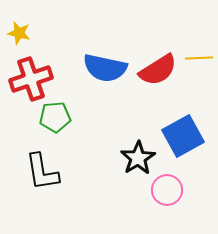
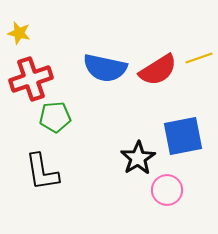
yellow line: rotated 16 degrees counterclockwise
blue square: rotated 18 degrees clockwise
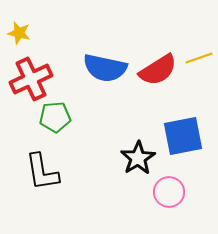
red cross: rotated 6 degrees counterclockwise
pink circle: moved 2 px right, 2 px down
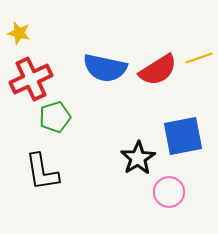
green pentagon: rotated 12 degrees counterclockwise
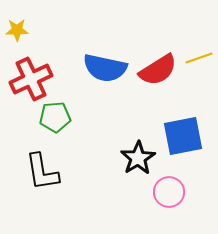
yellow star: moved 2 px left, 3 px up; rotated 15 degrees counterclockwise
green pentagon: rotated 12 degrees clockwise
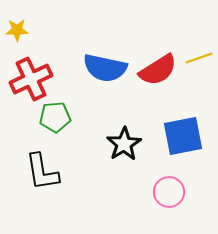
black star: moved 14 px left, 14 px up
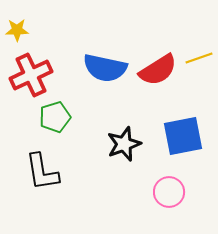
red cross: moved 4 px up
green pentagon: rotated 12 degrees counterclockwise
black star: rotated 12 degrees clockwise
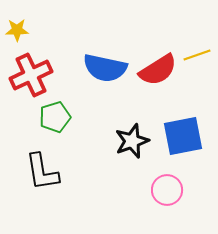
yellow line: moved 2 px left, 3 px up
black star: moved 8 px right, 3 px up
pink circle: moved 2 px left, 2 px up
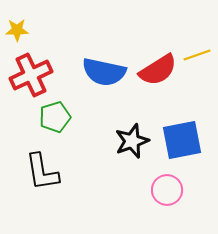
blue semicircle: moved 1 px left, 4 px down
blue square: moved 1 px left, 4 px down
